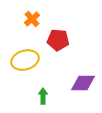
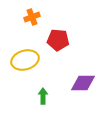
orange cross: moved 2 px up; rotated 21 degrees clockwise
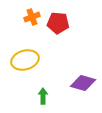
red pentagon: moved 17 px up
purple diamond: rotated 15 degrees clockwise
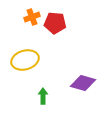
red pentagon: moved 3 px left
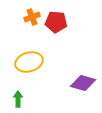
red pentagon: moved 1 px right, 1 px up
yellow ellipse: moved 4 px right, 2 px down
green arrow: moved 25 px left, 3 px down
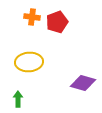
orange cross: rotated 28 degrees clockwise
red pentagon: moved 1 px right; rotated 25 degrees counterclockwise
yellow ellipse: rotated 12 degrees clockwise
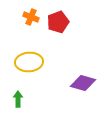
orange cross: moved 1 px left; rotated 14 degrees clockwise
red pentagon: moved 1 px right
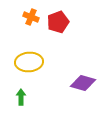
green arrow: moved 3 px right, 2 px up
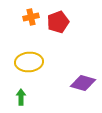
orange cross: rotated 35 degrees counterclockwise
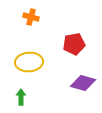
orange cross: rotated 28 degrees clockwise
red pentagon: moved 16 px right, 22 px down; rotated 10 degrees clockwise
